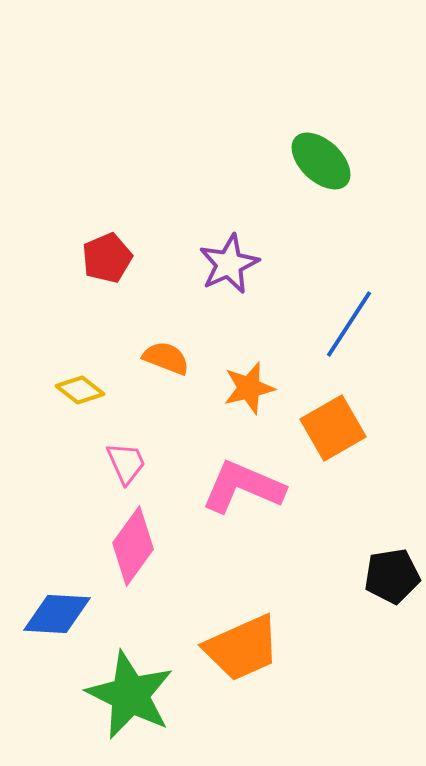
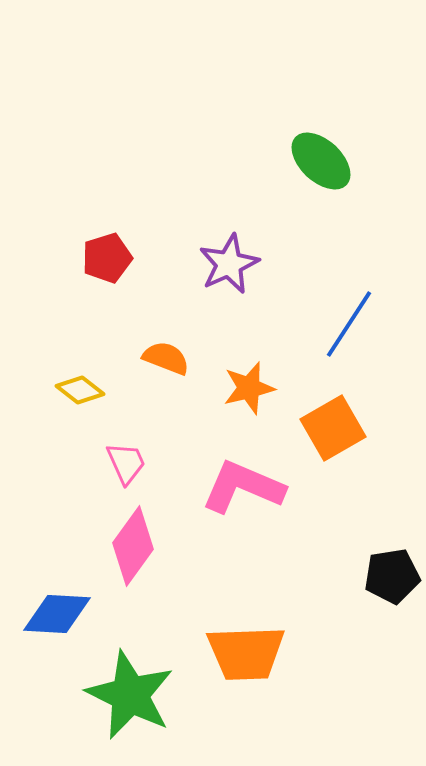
red pentagon: rotated 6 degrees clockwise
orange trapezoid: moved 4 px right, 5 px down; rotated 22 degrees clockwise
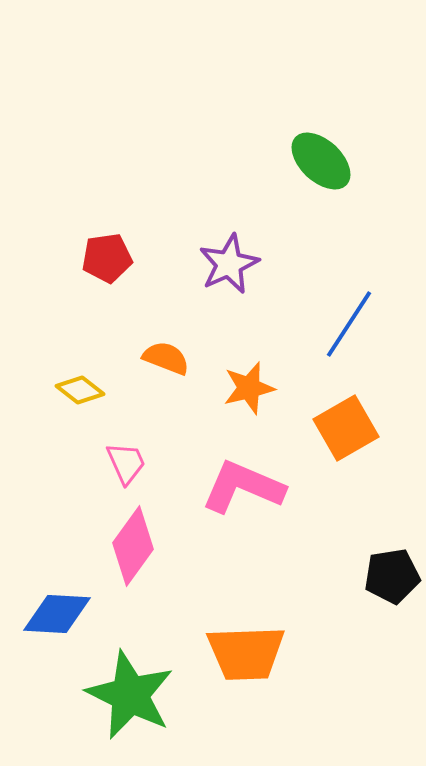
red pentagon: rotated 9 degrees clockwise
orange square: moved 13 px right
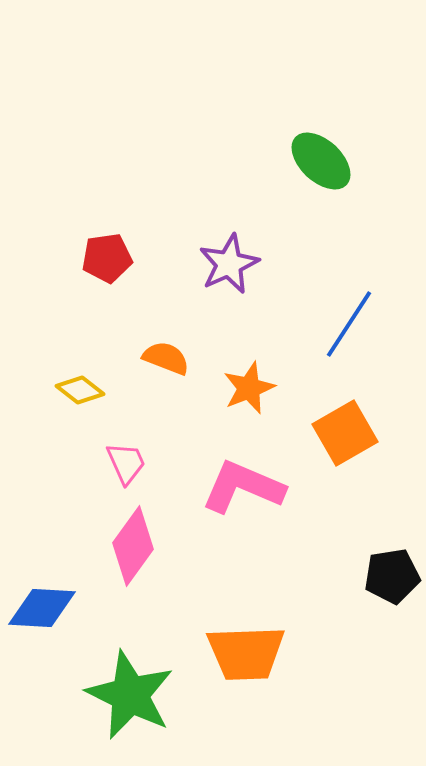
orange star: rotated 8 degrees counterclockwise
orange square: moved 1 px left, 5 px down
blue diamond: moved 15 px left, 6 px up
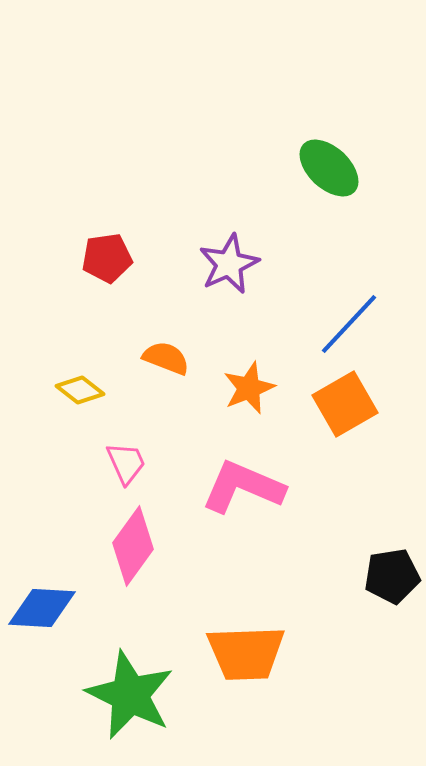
green ellipse: moved 8 px right, 7 px down
blue line: rotated 10 degrees clockwise
orange square: moved 29 px up
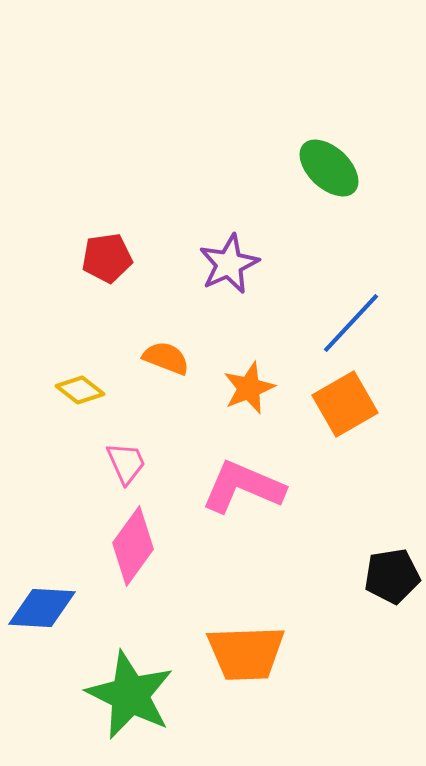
blue line: moved 2 px right, 1 px up
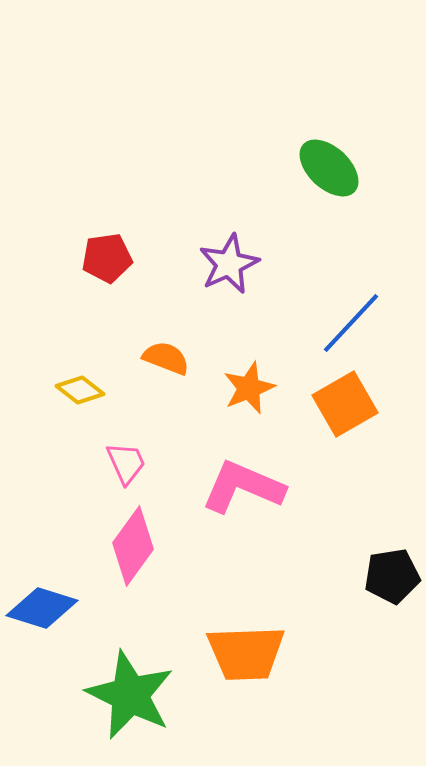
blue diamond: rotated 14 degrees clockwise
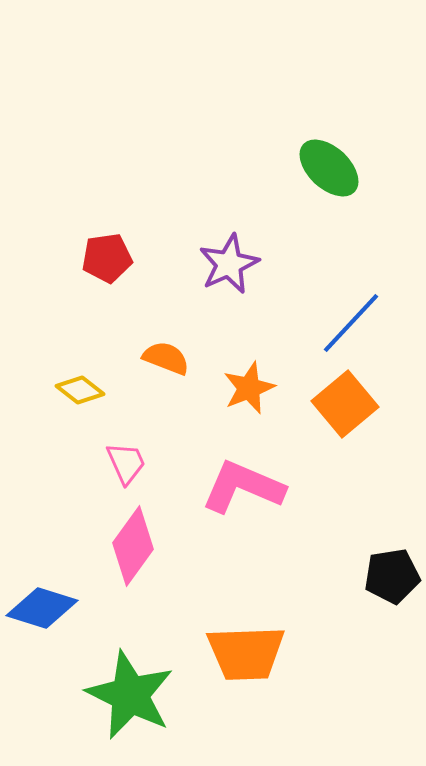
orange square: rotated 10 degrees counterclockwise
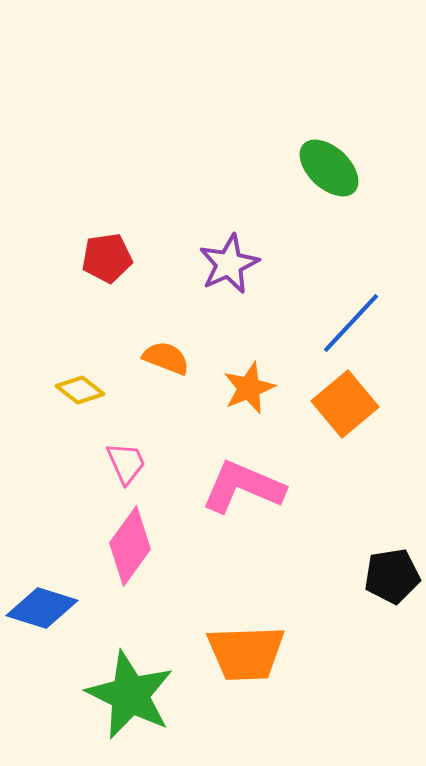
pink diamond: moved 3 px left
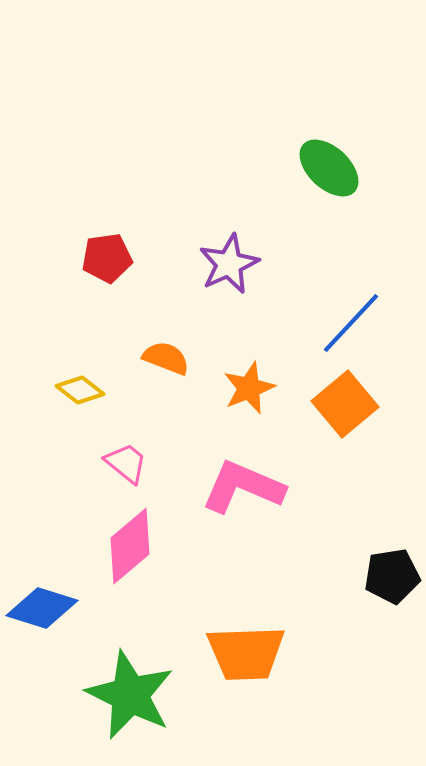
pink trapezoid: rotated 27 degrees counterclockwise
pink diamond: rotated 14 degrees clockwise
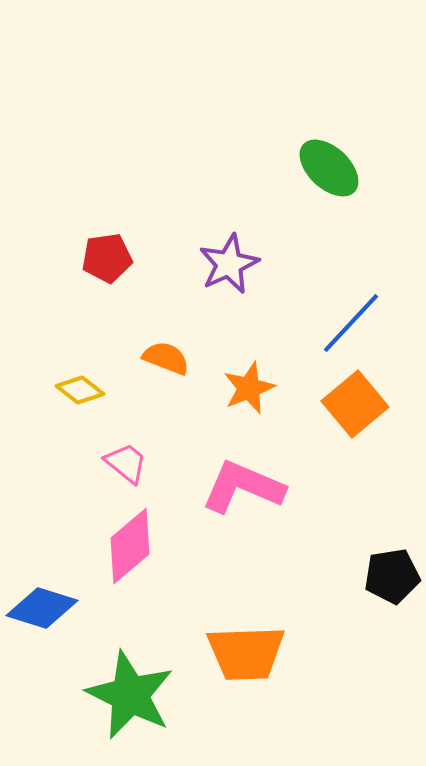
orange square: moved 10 px right
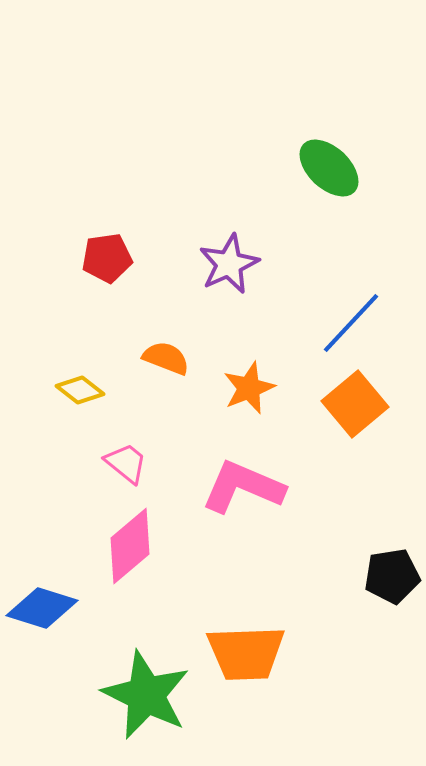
green star: moved 16 px right
